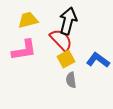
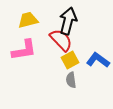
yellow square: moved 4 px right, 1 px down
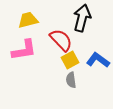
black arrow: moved 14 px right, 3 px up
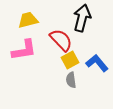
blue L-shape: moved 1 px left, 3 px down; rotated 15 degrees clockwise
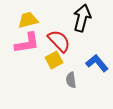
red semicircle: moved 2 px left, 1 px down
pink L-shape: moved 3 px right, 7 px up
yellow square: moved 16 px left
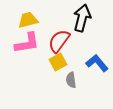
red semicircle: rotated 100 degrees counterclockwise
yellow square: moved 4 px right, 2 px down
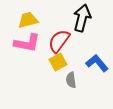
pink L-shape: rotated 20 degrees clockwise
